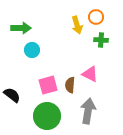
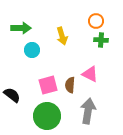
orange circle: moved 4 px down
yellow arrow: moved 15 px left, 11 px down
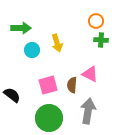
yellow arrow: moved 5 px left, 7 px down
brown semicircle: moved 2 px right
green circle: moved 2 px right, 2 px down
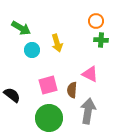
green arrow: rotated 30 degrees clockwise
brown semicircle: moved 5 px down
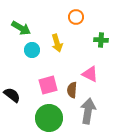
orange circle: moved 20 px left, 4 px up
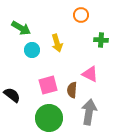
orange circle: moved 5 px right, 2 px up
gray arrow: moved 1 px right, 1 px down
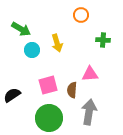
green arrow: moved 1 px down
green cross: moved 2 px right
pink triangle: rotated 30 degrees counterclockwise
black semicircle: rotated 72 degrees counterclockwise
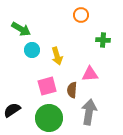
yellow arrow: moved 13 px down
pink square: moved 1 px left, 1 px down
black semicircle: moved 15 px down
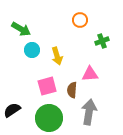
orange circle: moved 1 px left, 5 px down
green cross: moved 1 px left, 1 px down; rotated 24 degrees counterclockwise
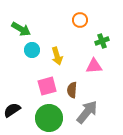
pink triangle: moved 4 px right, 8 px up
gray arrow: moved 2 px left; rotated 30 degrees clockwise
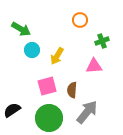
yellow arrow: rotated 48 degrees clockwise
